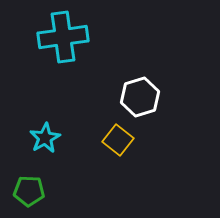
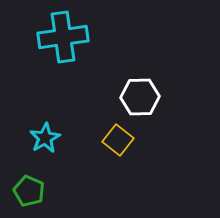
white hexagon: rotated 15 degrees clockwise
green pentagon: rotated 20 degrees clockwise
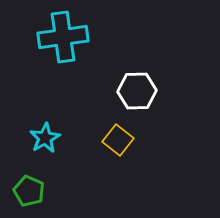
white hexagon: moved 3 px left, 6 px up
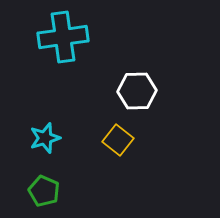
cyan star: rotated 12 degrees clockwise
green pentagon: moved 15 px right
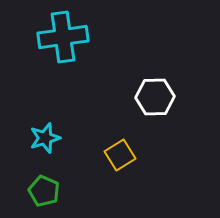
white hexagon: moved 18 px right, 6 px down
yellow square: moved 2 px right, 15 px down; rotated 20 degrees clockwise
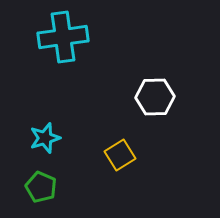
green pentagon: moved 3 px left, 4 px up
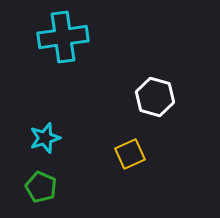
white hexagon: rotated 18 degrees clockwise
yellow square: moved 10 px right, 1 px up; rotated 8 degrees clockwise
